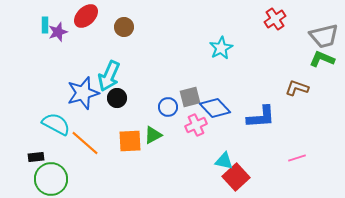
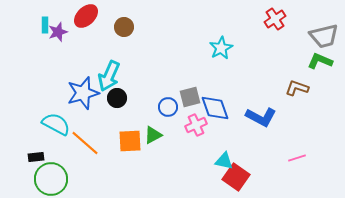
green L-shape: moved 2 px left, 2 px down
blue diamond: rotated 24 degrees clockwise
blue L-shape: rotated 32 degrees clockwise
red square: rotated 12 degrees counterclockwise
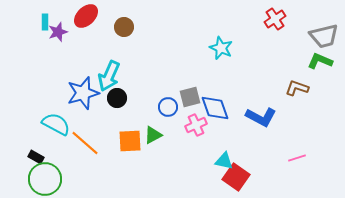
cyan rectangle: moved 3 px up
cyan star: rotated 20 degrees counterclockwise
black rectangle: rotated 35 degrees clockwise
green circle: moved 6 px left
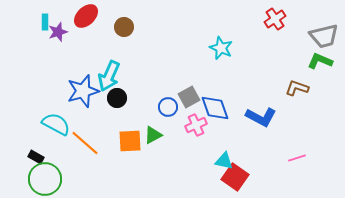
blue star: moved 2 px up
gray square: moved 1 px left; rotated 15 degrees counterclockwise
red square: moved 1 px left
